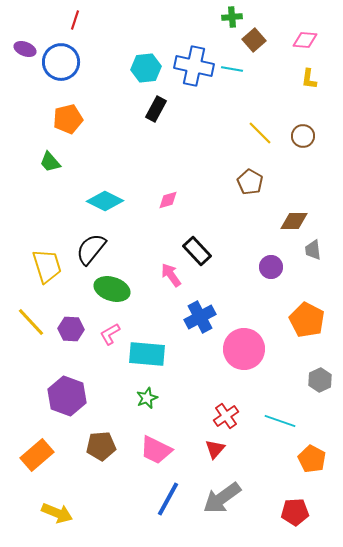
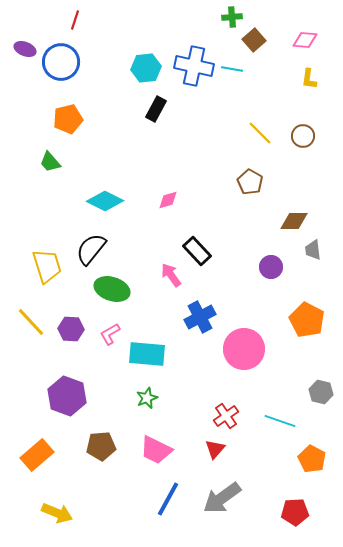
gray hexagon at (320, 380): moved 1 px right, 12 px down; rotated 20 degrees counterclockwise
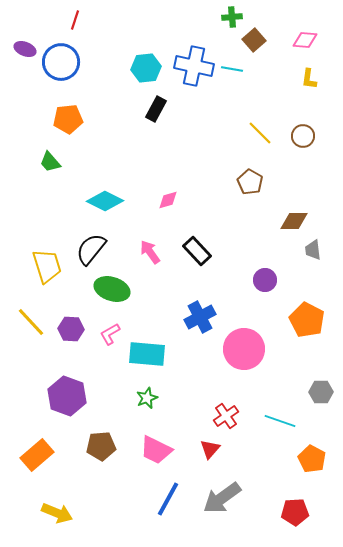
orange pentagon at (68, 119): rotated 8 degrees clockwise
purple circle at (271, 267): moved 6 px left, 13 px down
pink arrow at (171, 275): moved 21 px left, 23 px up
gray hexagon at (321, 392): rotated 15 degrees counterclockwise
red triangle at (215, 449): moved 5 px left
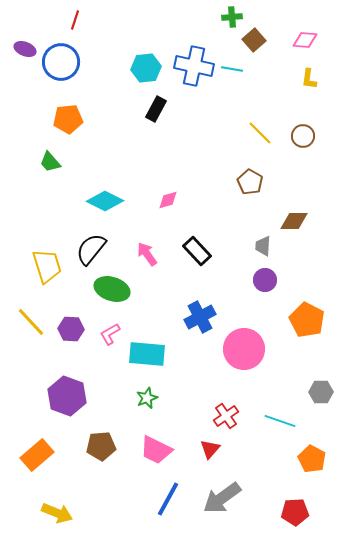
gray trapezoid at (313, 250): moved 50 px left, 4 px up; rotated 10 degrees clockwise
pink arrow at (150, 252): moved 3 px left, 2 px down
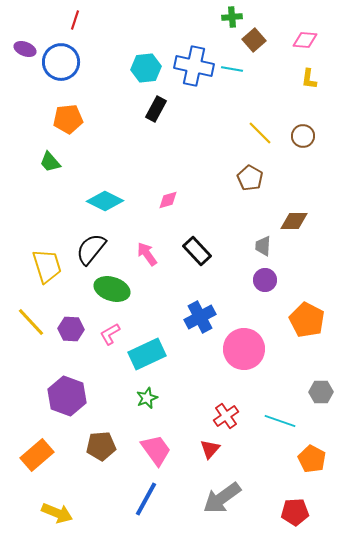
brown pentagon at (250, 182): moved 4 px up
cyan rectangle at (147, 354): rotated 30 degrees counterclockwise
pink trapezoid at (156, 450): rotated 152 degrees counterclockwise
blue line at (168, 499): moved 22 px left
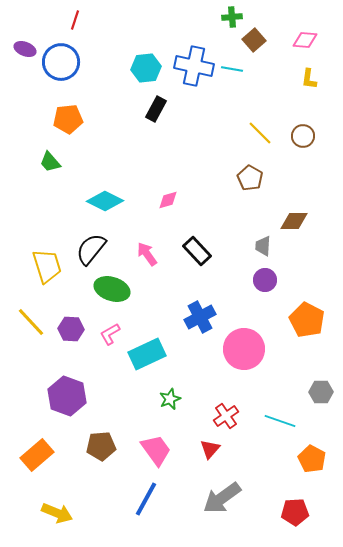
green star at (147, 398): moved 23 px right, 1 px down
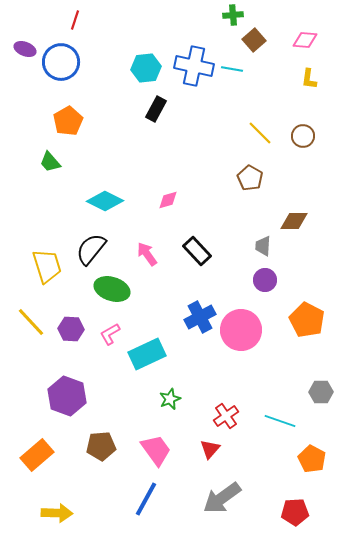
green cross at (232, 17): moved 1 px right, 2 px up
orange pentagon at (68, 119): moved 2 px down; rotated 24 degrees counterclockwise
pink circle at (244, 349): moved 3 px left, 19 px up
yellow arrow at (57, 513): rotated 20 degrees counterclockwise
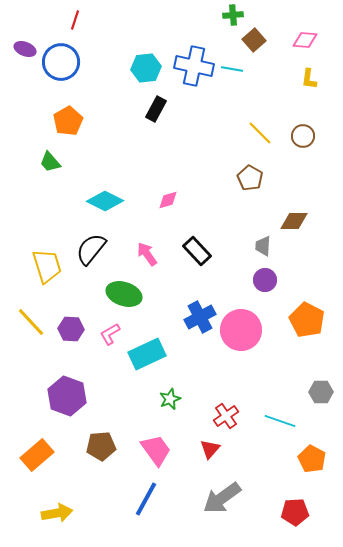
green ellipse at (112, 289): moved 12 px right, 5 px down
yellow arrow at (57, 513): rotated 12 degrees counterclockwise
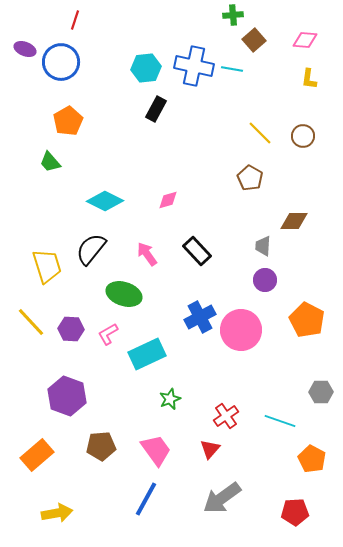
pink L-shape at (110, 334): moved 2 px left
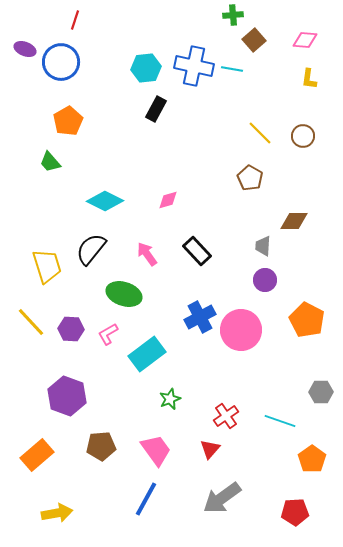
cyan rectangle at (147, 354): rotated 12 degrees counterclockwise
orange pentagon at (312, 459): rotated 8 degrees clockwise
